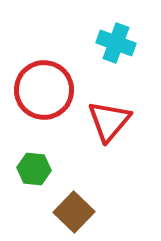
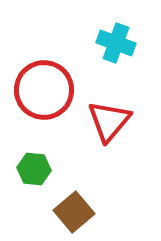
brown square: rotated 6 degrees clockwise
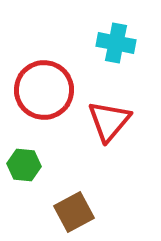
cyan cross: rotated 9 degrees counterclockwise
green hexagon: moved 10 px left, 4 px up
brown square: rotated 12 degrees clockwise
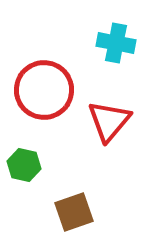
green hexagon: rotated 8 degrees clockwise
brown square: rotated 9 degrees clockwise
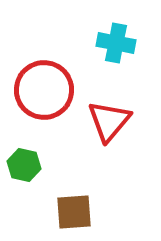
brown square: rotated 15 degrees clockwise
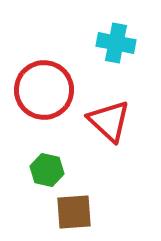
red triangle: rotated 27 degrees counterclockwise
green hexagon: moved 23 px right, 5 px down
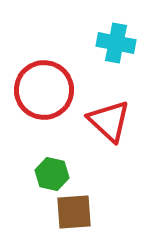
green hexagon: moved 5 px right, 4 px down
